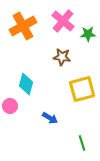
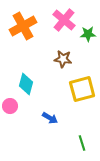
pink cross: moved 1 px right, 1 px up
brown star: moved 1 px right, 2 px down
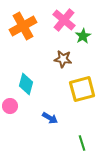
green star: moved 5 px left, 2 px down; rotated 28 degrees counterclockwise
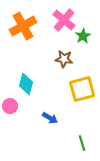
brown star: moved 1 px right
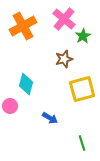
pink cross: moved 1 px up
brown star: rotated 24 degrees counterclockwise
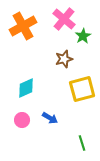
cyan diamond: moved 4 px down; rotated 50 degrees clockwise
pink circle: moved 12 px right, 14 px down
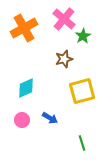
orange cross: moved 1 px right, 2 px down
yellow square: moved 2 px down
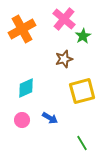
orange cross: moved 2 px left, 1 px down
green line: rotated 14 degrees counterclockwise
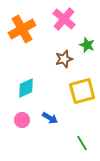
green star: moved 4 px right, 9 px down; rotated 21 degrees counterclockwise
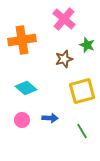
orange cross: moved 11 px down; rotated 20 degrees clockwise
cyan diamond: rotated 65 degrees clockwise
blue arrow: rotated 28 degrees counterclockwise
green line: moved 12 px up
